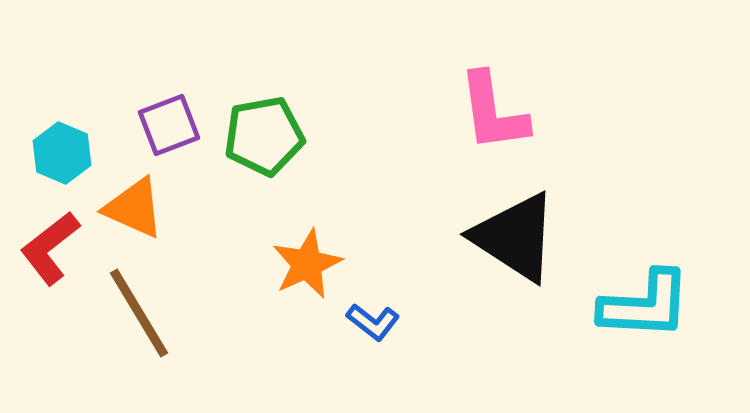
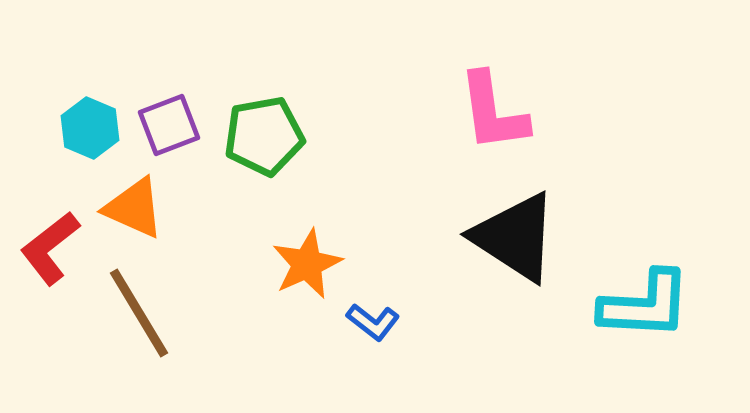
cyan hexagon: moved 28 px right, 25 px up
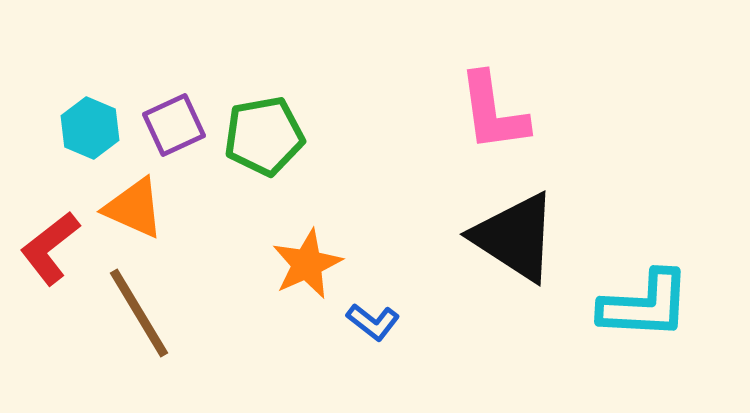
purple square: moved 5 px right; rotated 4 degrees counterclockwise
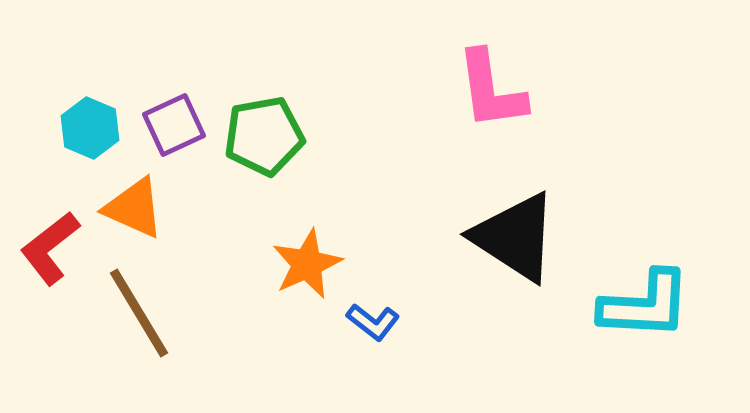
pink L-shape: moved 2 px left, 22 px up
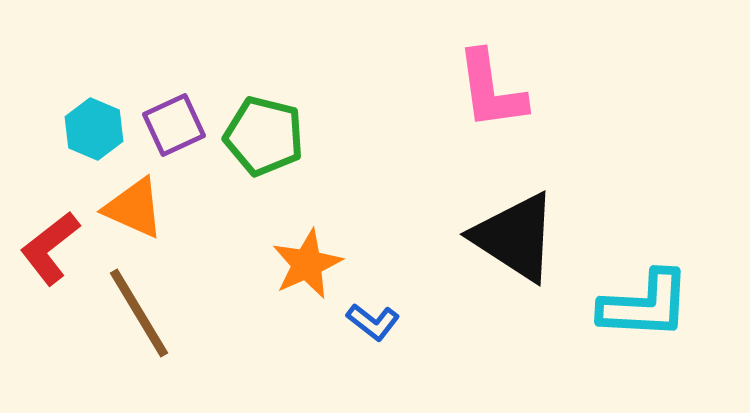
cyan hexagon: moved 4 px right, 1 px down
green pentagon: rotated 24 degrees clockwise
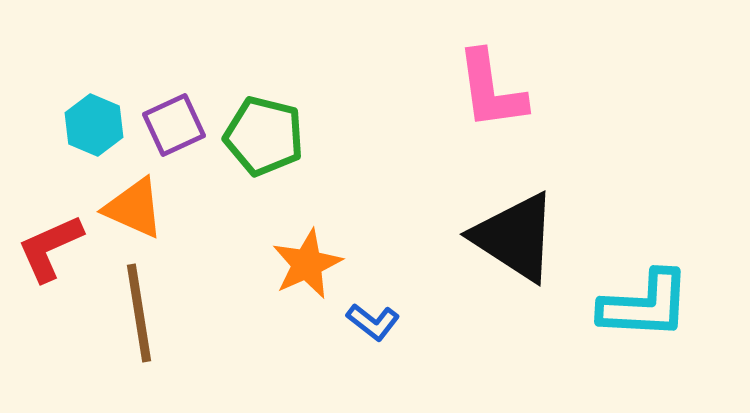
cyan hexagon: moved 4 px up
red L-shape: rotated 14 degrees clockwise
brown line: rotated 22 degrees clockwise
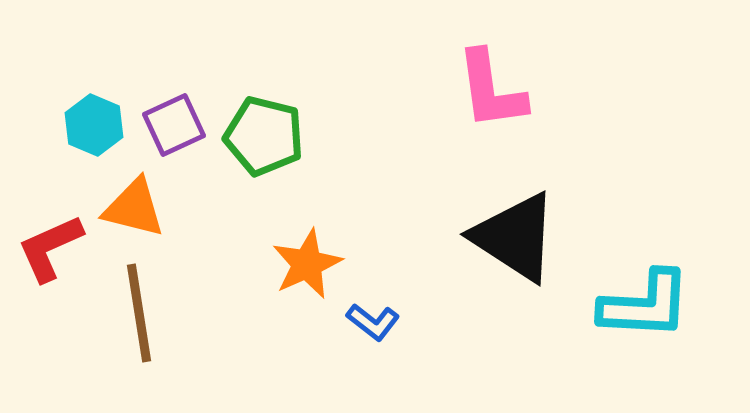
orange triangle: rotated 10 degrees counterclockwise
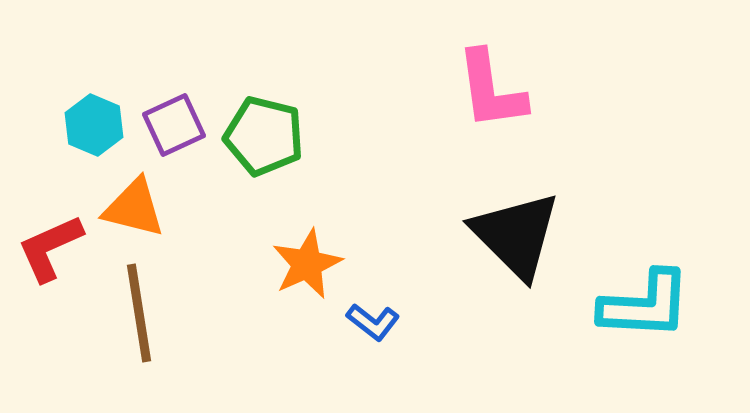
black triangle: moved 1 px right, 2 px up; rotated 12 degrees clockwise
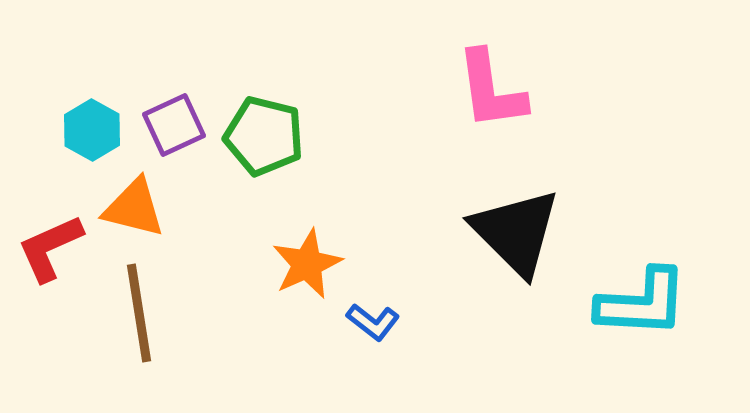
cyan hexagon: moved 2 px left, 5 px down; rotated 6 degrees clockwise
black triangle: moved 3 px up
cyan L-shape: moved 3 px left, 2 px up
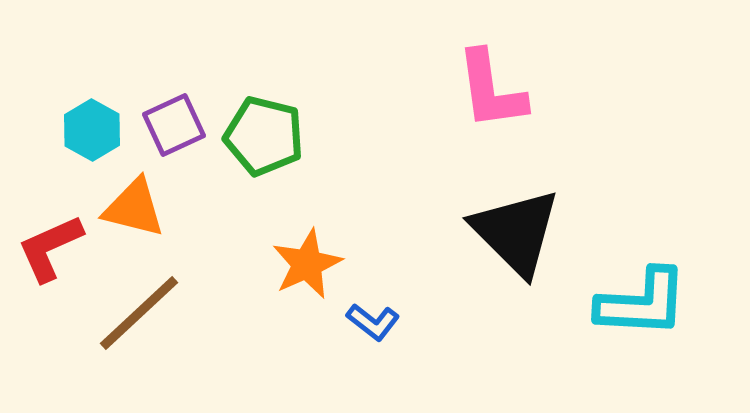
brown line: rotated 56 degrees clockwise
